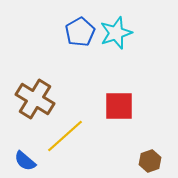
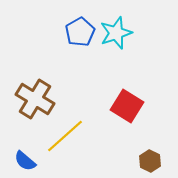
red square: moved 8 px right; rotated 32 degrees clockwise
brown hexagon: rotated 15 degrees counterclockwise
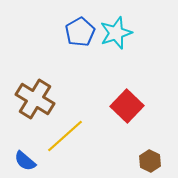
red square: rotated 12 degrees clockwise
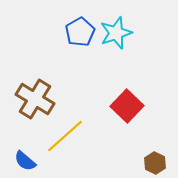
brown hexagon: moved 5 px right, 2 px down
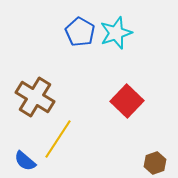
blue pentagon: rotated 12 degrees counterclockwise
brown cross: moved 2 px up
red square: moved 5 px up
yellow line: moved 7 px left, 3 px down; rotated 15 degrees counterclockwise
brown hexagon: rotated 15 degrees clockwise
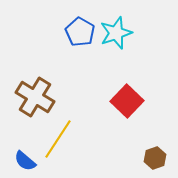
brown hexagon: moved 5 px up
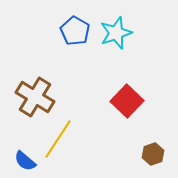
blue pentagon: moved 5 px left, 1 px up
brown hexagon: moved 2 px left, 4 px up
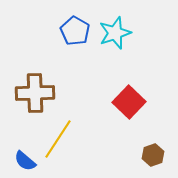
cyan star: moved 1 px left
brown cross: moved 4 px up; rotated 33 degrees counterclockwise
red square: moved 2 px right, 1 px down
brown hexagon: moved 1 px down
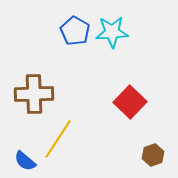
cyan star: moved 3 px left, 1 px up; rotated 16 degrees clockwise
brown cross: moved 1 px left, 1 px down
red square: moved 1 px right
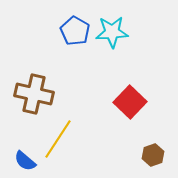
brown cross: rotated 15 degrees clockwise
